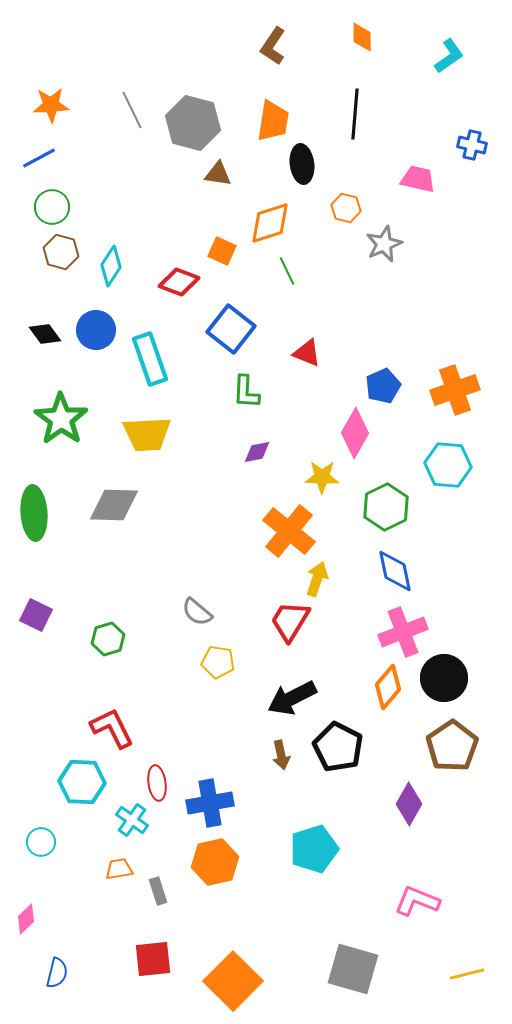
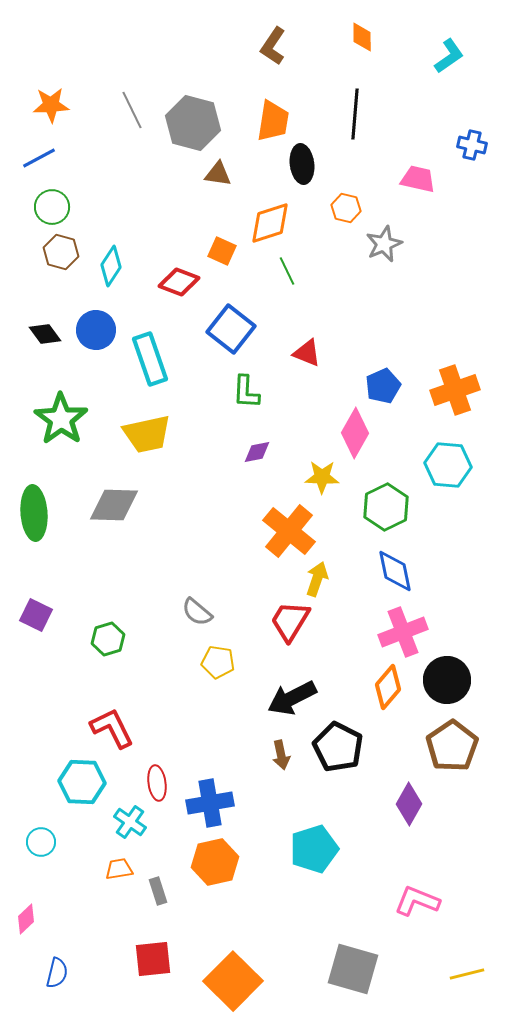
yellow trapezoid at (147, 434): rotated 9 degrees counterclockwise
black circle at (444, 678): moved 3 px right, 2 px down
cyan cross at (132, 820): moved 2 px left, 2 px down
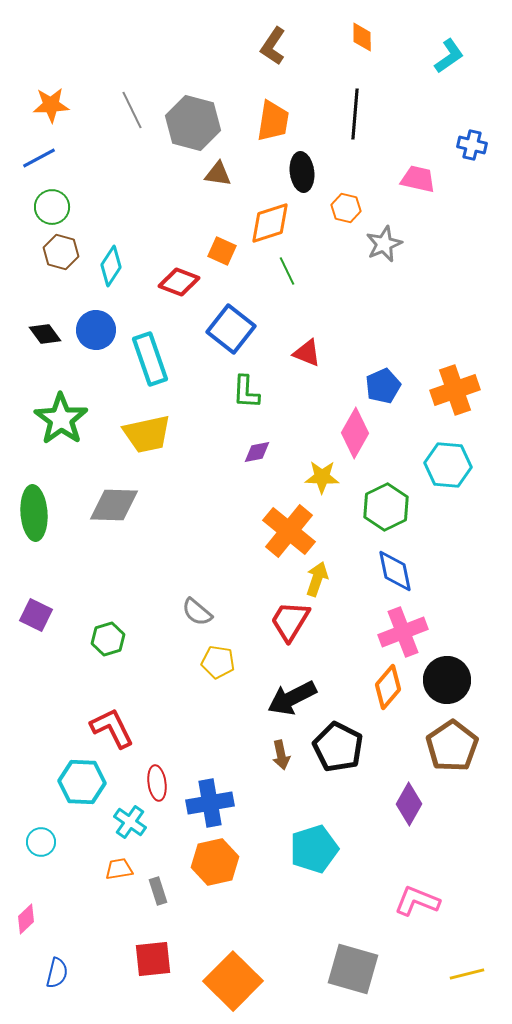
black ellipse at (302, 164): moved 8 px down
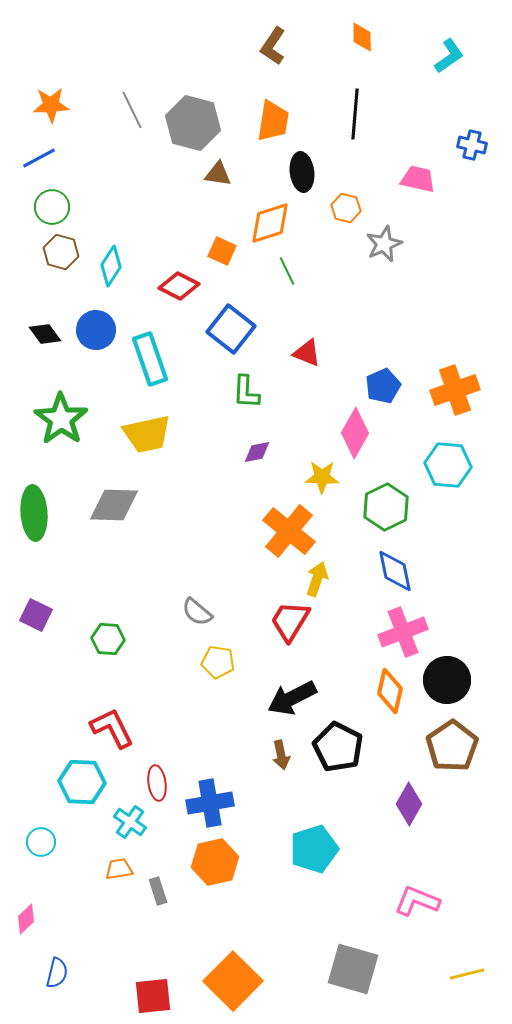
red diamond at (179, 282): moved 4 px down; rotated 6 degrees clockwise
green hexagon at (108, 639): rotated 20 degrees clockwise
orange diamond at (388, 687): moved 2 px right, 4 px down; rotated 27 degrees counterclockwise
red square at (153, 959): moved 37 px down
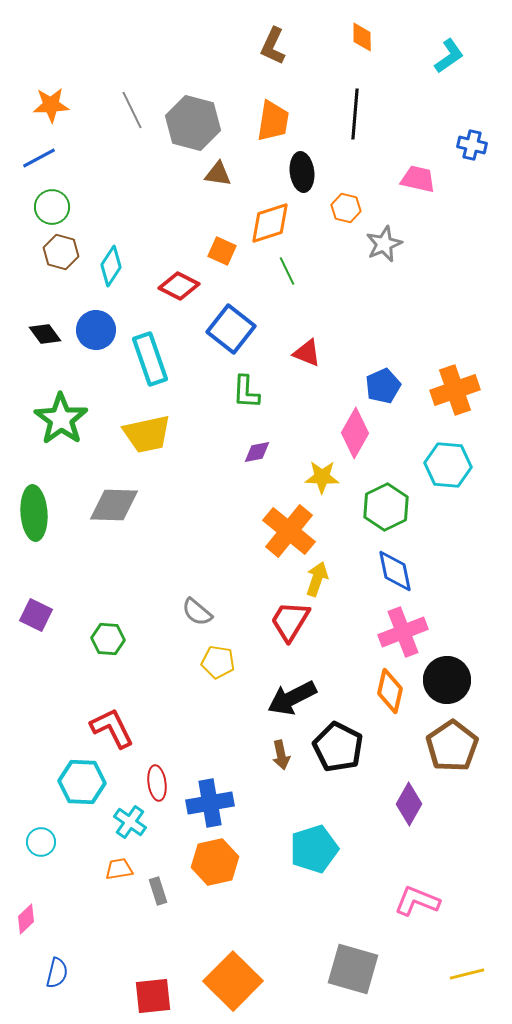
brown L-shape at (273, 46): rotated 9 degrees counterclockwise
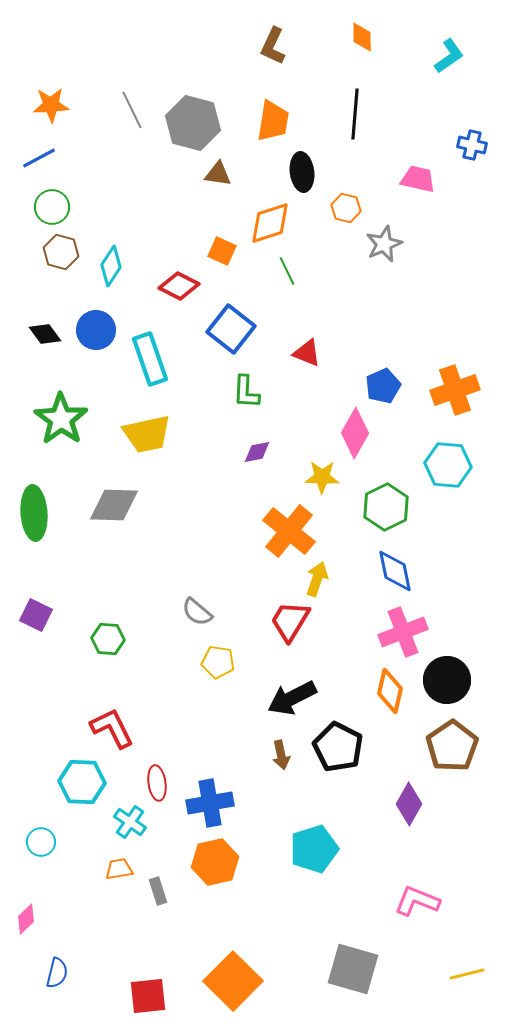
red square at (153, 996): moved 5 px left
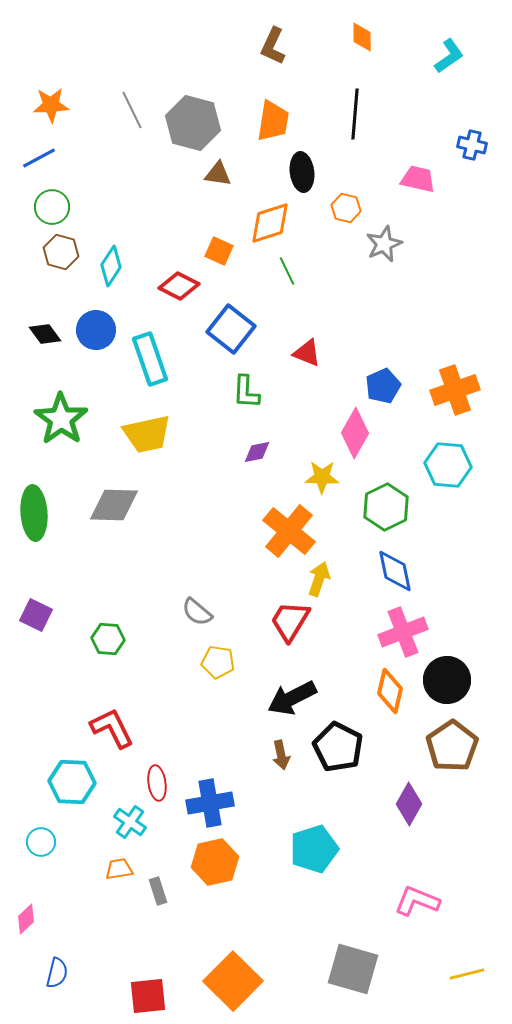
orange square at (222, 251): moved 3 px left
yellow arrow at (317, 579): moved 2 px right
cyan hexagon at (82, 782): moved 10 px left
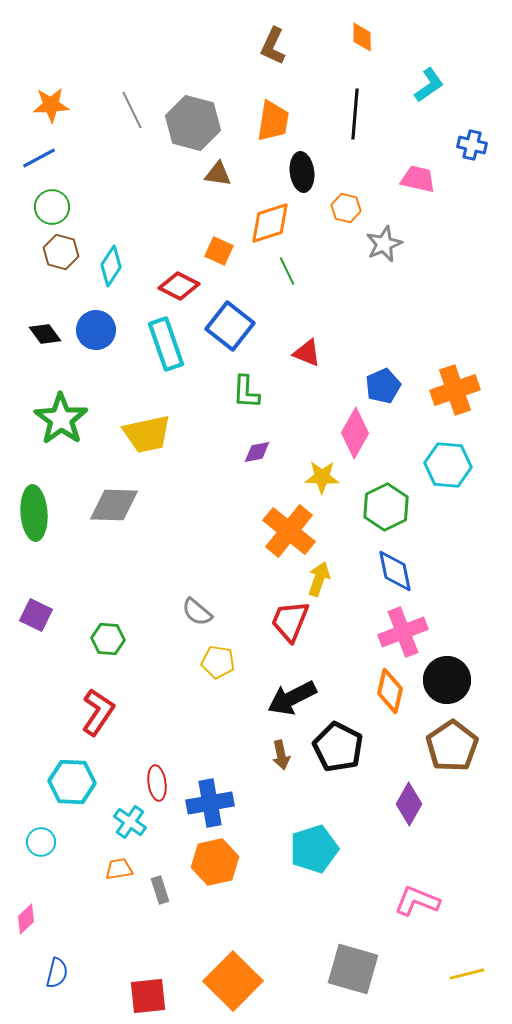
cyan L-shape at (449, 56): moved 20 px left, 29 px down
blue square at (231, 329): moved 1 px left, 3 px up
cyan rectangle at (150, 359): moved 16 px right, 15 px up
red trapezoid at (290, 621): rotated 9 degrees counterclockwise
red L-shape at (112, 728): moved 14 px left, 16 px up; rotated 60 degrees clockwise
gray rectangle at (158, 891): moved 2 px right, 1 px up
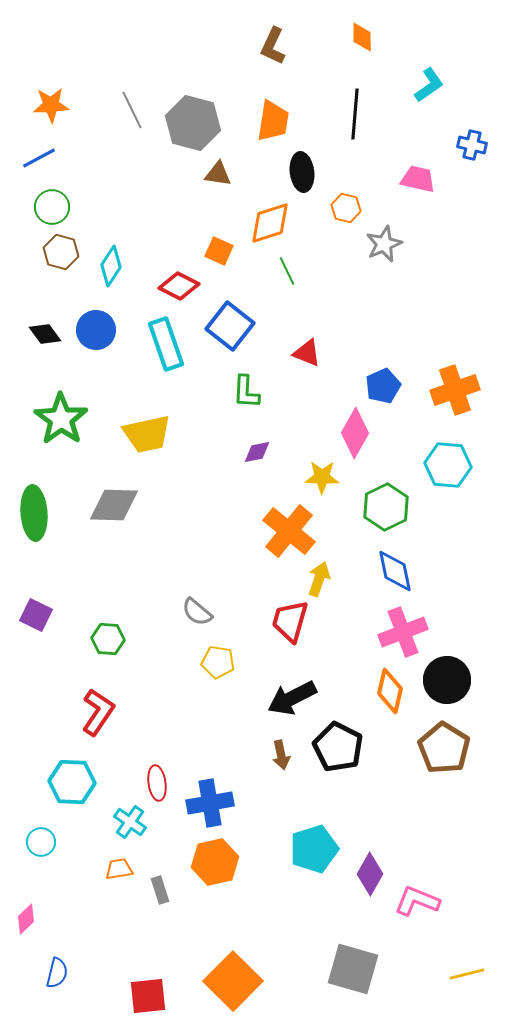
red trapezoid at (290, 621): rotated 6 degrees counterclockwise
brown pentagon at (452, 746): moved 8 px left, 2 px down; rotated 6 degrees counterclockwise
purple diamond at (409, 804): moved 39 px left, 70 px down
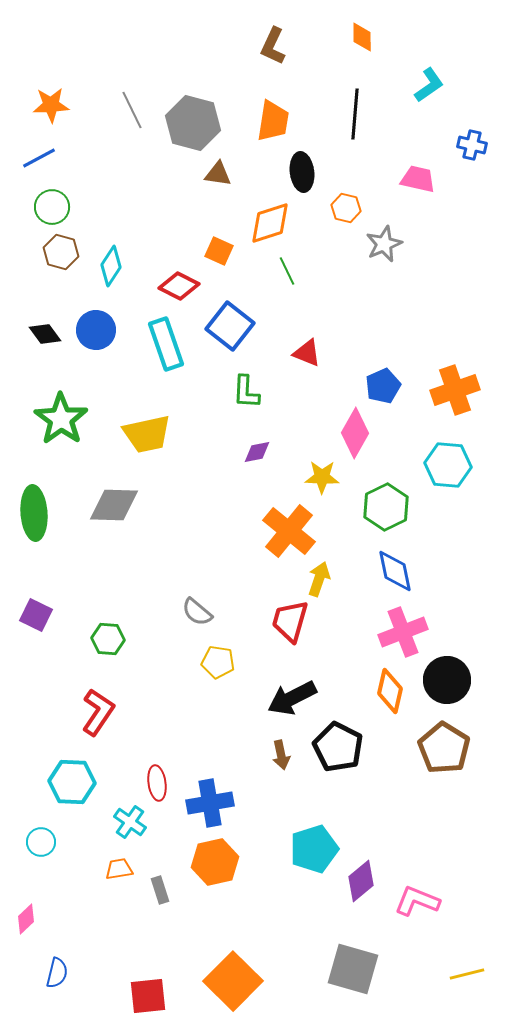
purple diamond at (370, 874): moved 9 px left, 7 px down; rotated 21 degrees clockwise
